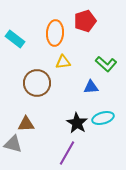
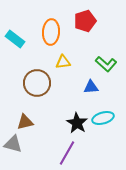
orange ellipse: moved 4 px left, 1 px up
brown triangle: moved 1 px left, 2 px up; rotated 12 degrees counterclockwise
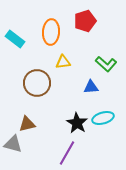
brown triangle: moved 2 px right, 2 px down
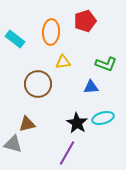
green L-shape: rotated 20 degrees counterclockwise
brown circle: moved 1 px right, 1 px down
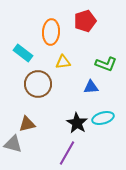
cyan rectangle: moved 8 px right, 14 px down
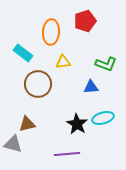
black star: moved 1 px down
purple line: moved 1 px down; rotated 55 degrees clockwise
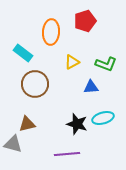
yellow triangle: moved 9 px right; rotated 21 degrees counterclockwise
brown circle: moved 3 px left
black star: rotated 15 degrees counterclockwise
